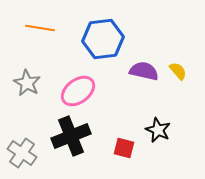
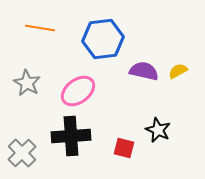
yellow semicircle: rotated 78 degrees counterclockwise
black cross: rotated 18 degrees clockwise
gray cross: rotated 12 degrees clockwise
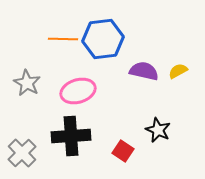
orange line: moved 23 px right, 11 px down; rotated 8 degrees counterclockwise
pink ellipse: rotated 20 degrees clockwise
red square: moved 1 px left, 3 px down; rotated 20 degrees clockwise
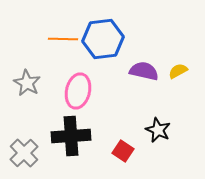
pink ellipse: rotated 60 degrees counterclockwise
gray cross: moved 2 px right
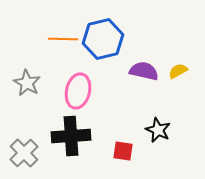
blue hexagon: rotated 6 degrees counterclockwise
red square: rotated 25 degrees counterclockwise
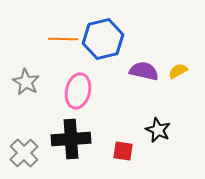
gray star: moved 1 px left, 1 px up
black cross: moved 3 px down
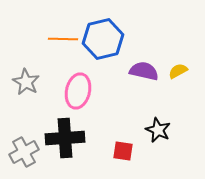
black cross: moved 6 px left, 1 px up
gray cross: moved 1 px up; rotated 16 degrees clockwise
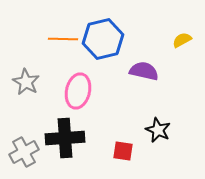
yellow semicircle: moved 4 px right, 31 px up
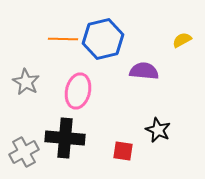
purple semicircle: rotated 8 degrees counterclockwise
black cross: rotated 9 degrees clockwise
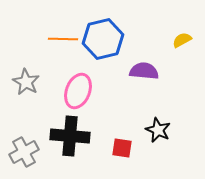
pink ellipse: rotated 8 degrees clockwise
black cross: moved 5 px right, 2 px up
red square: moved 1 px left, 3 px up
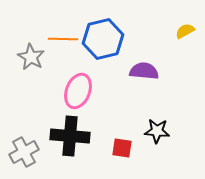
yellow semicircle: moved 3 px right, 9 px up
gray star: moved 5 px right, 25 px up
black star: moved 1 px left, 1 px down; rotated 20 degrees counterclockwise
